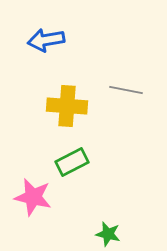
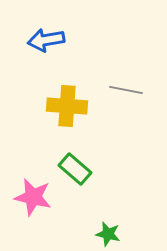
green rectangle: moved 3 px right, 7 px down; rotated 68 degrees clockwise
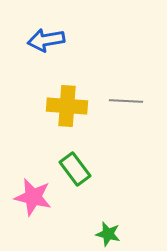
gray line: moved 11 px down; rotated 8 degrees counterclockwise
green rectangle: rotated 12 degrees clockwise
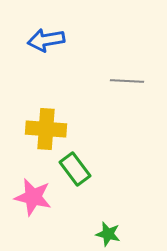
gray line: moved 1 px right, 20 px up
yellow cross: moved 21 px left, 23 px down
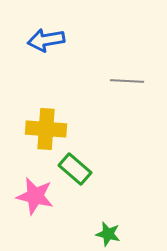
green rectangle: rotated 12 degrees counterclockwise
pink star: moved 2 px right, 1 px up
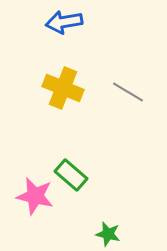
blue arrow: moved 18 px right, 18 px up
gray line: moved 1 px right, 11 px down; rotated 28 degrees clockwise
yellow cross: moved 17 px right, 41 px up; rotated 18 degrees clockwise
green rectangle: moved 4 px left, 6 px down
